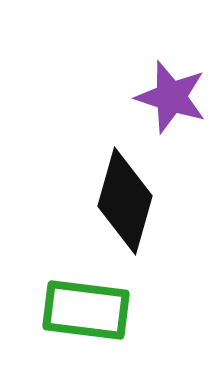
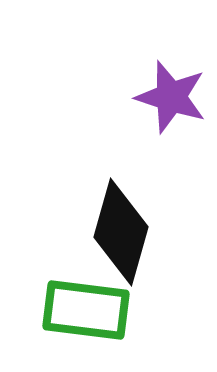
black diamond: moved 4 px left, 31 px down
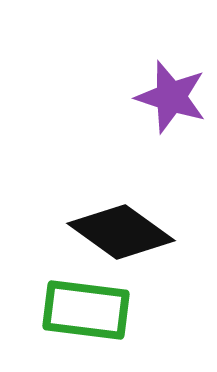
black diamond: rotated 70 degrees counterclockwise
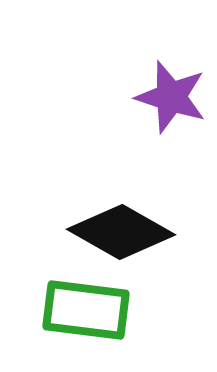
black diamond: rotated 6 degrees counterclockwise
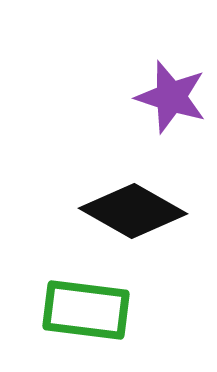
black diamond: moved 12 px right, 21 px up
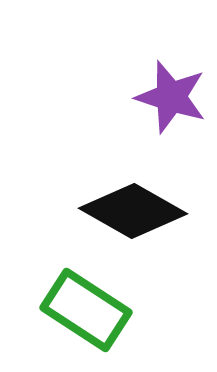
green rectangle: rotated 26 degrees clockwise
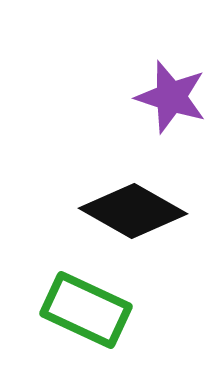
green rectangle: rotated 8 degrees counterclockwise
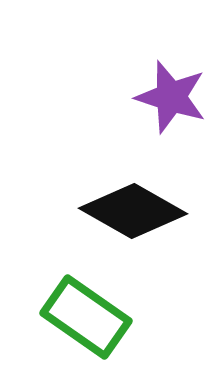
green rectangle: moved 7 px down; rotated 10 degrees clockwise
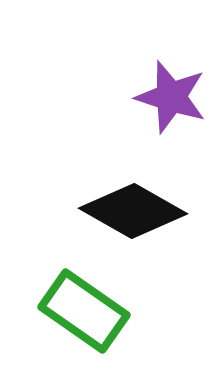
green rectangle: moved 2 px left, 6 px up
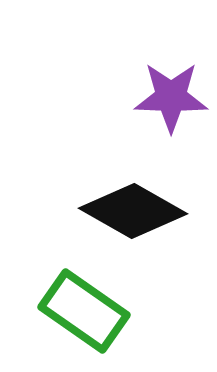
purple star: rotated 16 degrees counterclockwise
